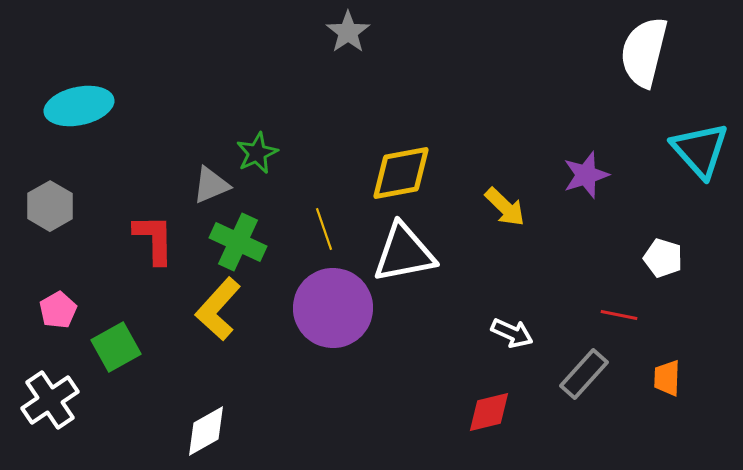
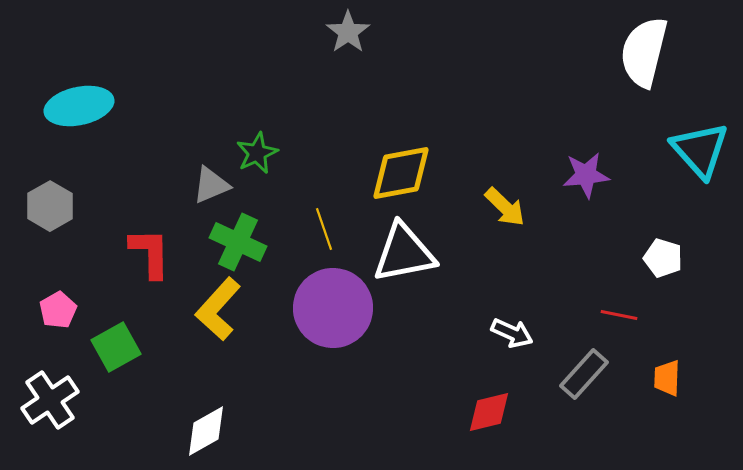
purple star: rotated 12 degrees clockwise
red L-shape: moved 4 px left, 14 px down
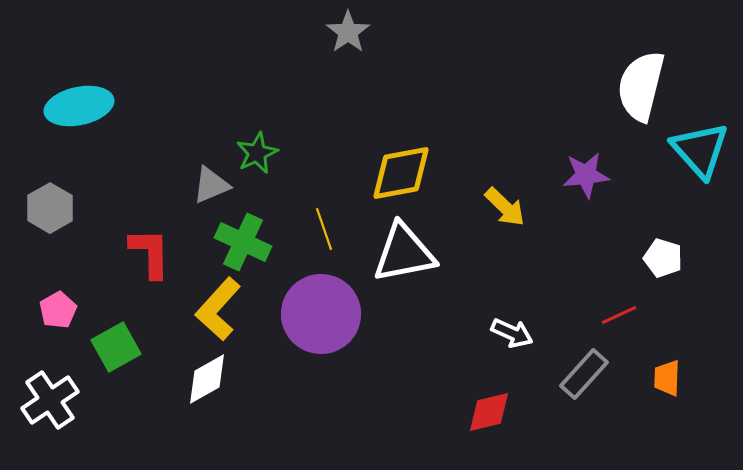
white semicircle: moved 3 px left, 34 px down
gray hexagon: moved 2 px down
green cross: moved 5 px right
purple circle: moved 12 px left, 6 px down
red line: rotated 36 degrees counterclockwise
white diamond: moved 1 px right, 52 px up
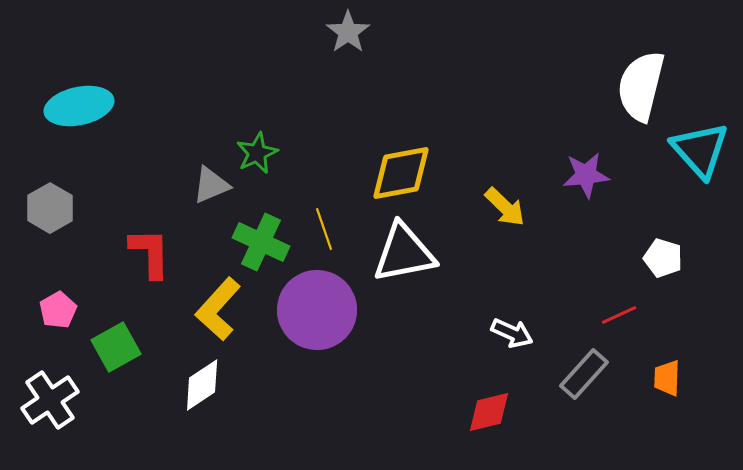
green cross: moved 18 px right
purple circle: moved 4 px left, 4 px up
white diamond: moved 5 px left, 6 px down; rotated 4 degrees counterclockwise
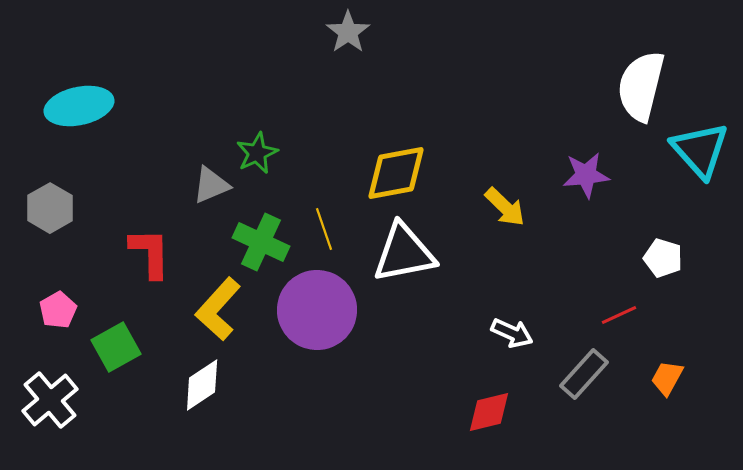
yellow diamond: moved 5 px left
orange trapezoid: rotated 27 degrees clockwise
white cross: rotated 6 degrees counterclockwise
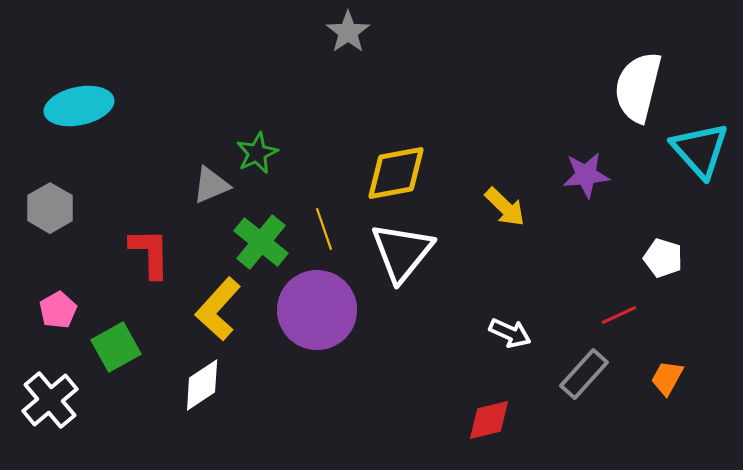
white semicircle: moved 3 px left, 1 px down
green cross: rotated 14 degrees clockwise
white triangle: moved 2 px left, 1 px up; rotated 40 degrees counterclockwise
white arrow: moved 2 px left
red diamond: moved 8 px down
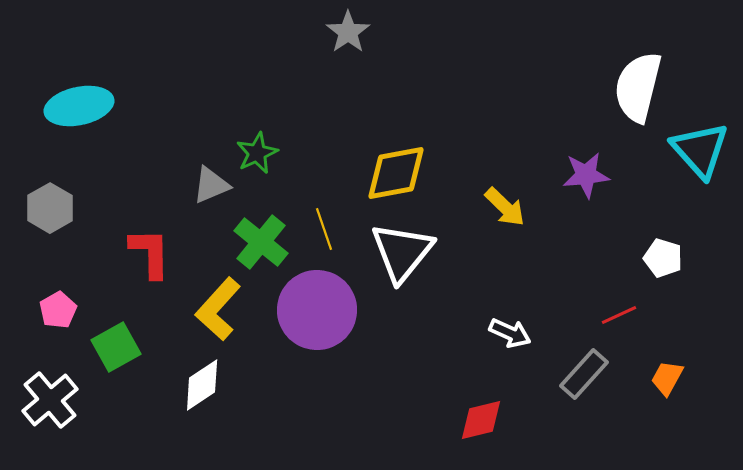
red diamond: moved 8 px left
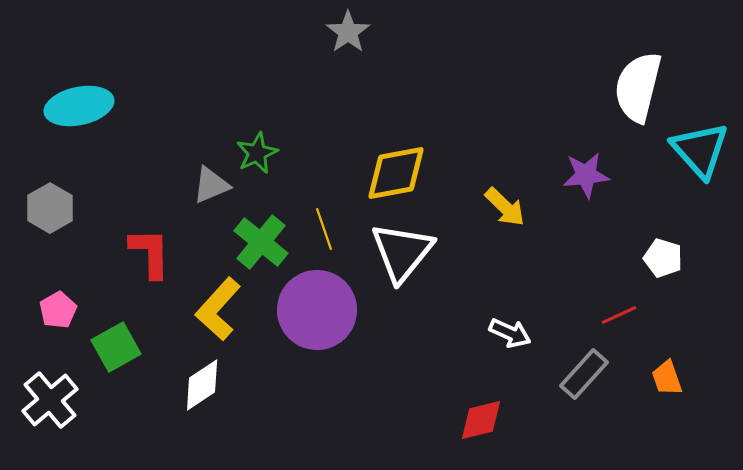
orange trapezoid: rotated 48 degrees counterclockwise
